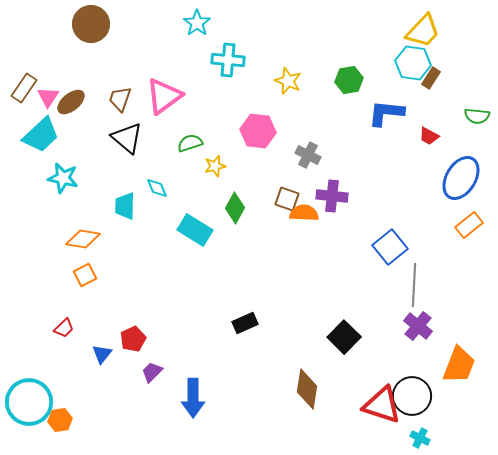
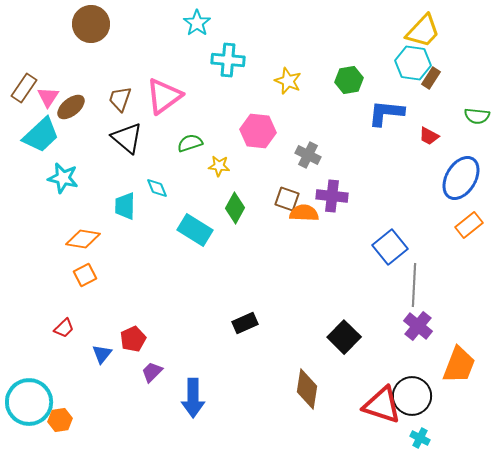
brown ellipse at (71, 102): moved 5 px down
yellow star at (215, 166): moved 4 px right; rotated 20 degrees clockwise
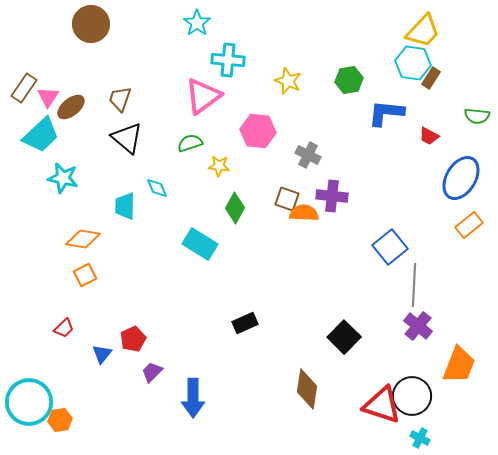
pink triangle at (164, 96): moved 39 px right
cyan rectangle at (195, 230): moved 5 px right, 14 px down
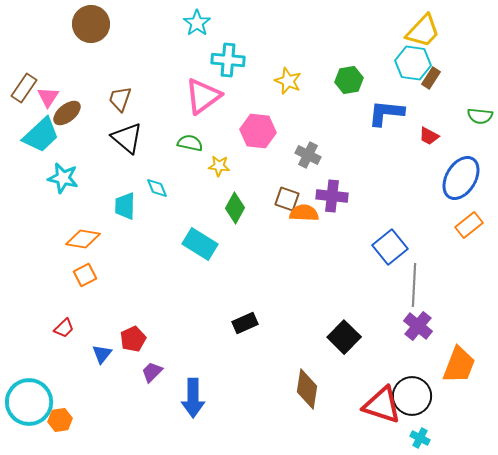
brown ellipse at (71, 107): moved 4 px left, 6 px down
green semicircle at (477, 116): moved 3 px right
green semicircle at (190, 143): rotated 30 degrees clockwise
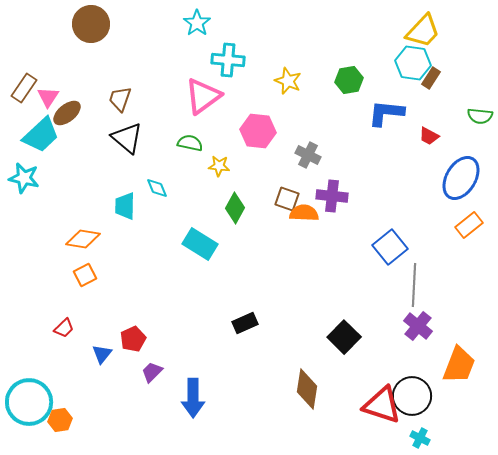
cyan star at (63, 178): moved 39 px left
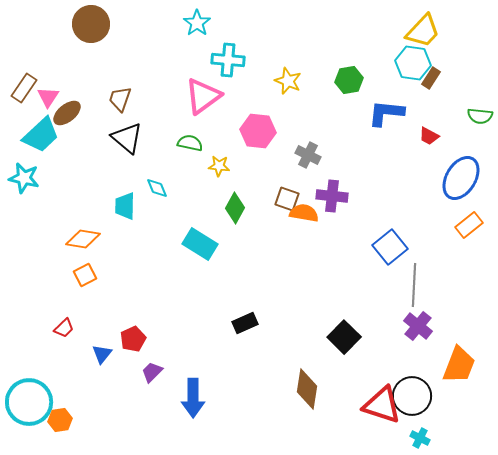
orange semicircle at (304, 213): rotated 8 degrees clockwise
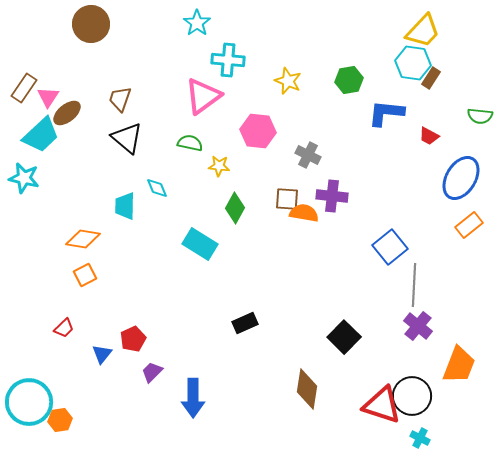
brown square at (287, 199): rotated 15 degrees counterclockwise
